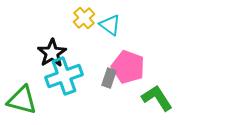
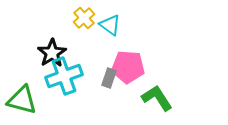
pink pentagon: rotated 16 degrees counterclockwise
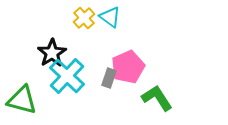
cyan triangle: moved 8 px up
pink pentagon: rotated 28 degrees counterclockwise
cyan cross: moved 3 px right; rotated 27 degrees counterclockwise
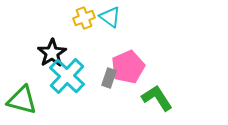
yellow cross: rotated 20 degrees clockwise
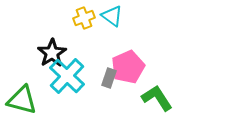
cyan triangle: moved 2 px right, 1 px up
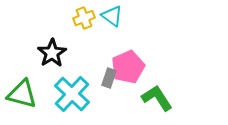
cyan cross: moved 5 px right, 18 px down
green triangle: moved 6 px up
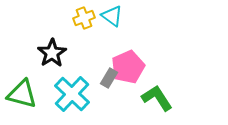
gray rectangle: rotated 12 degrees clockwise
